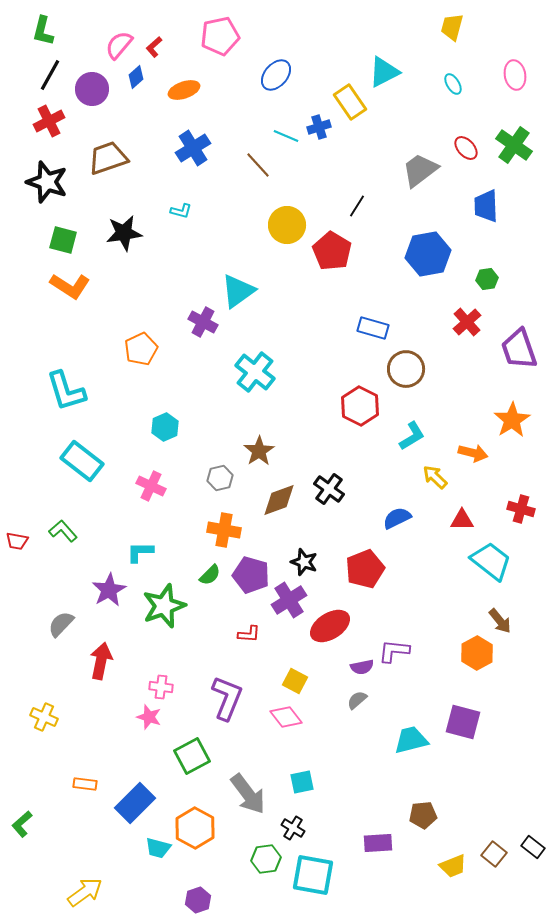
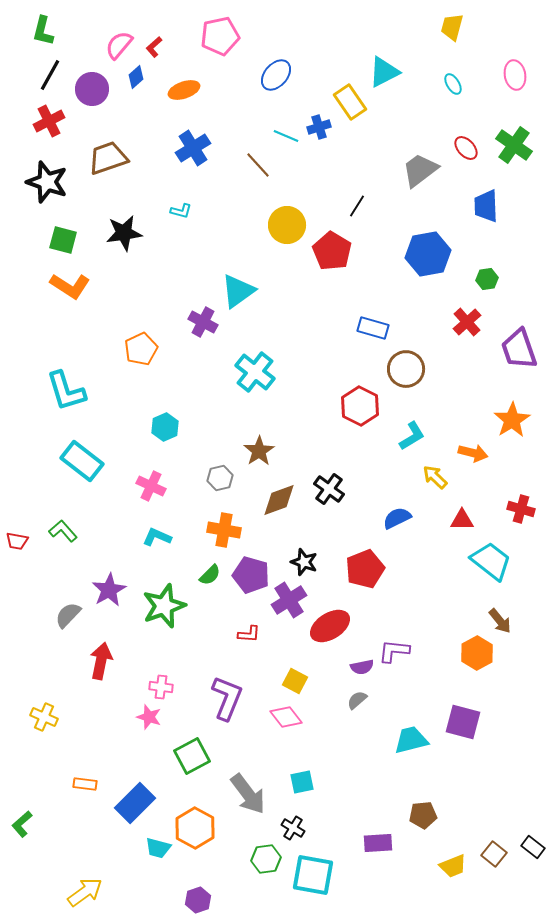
cyan L-shape at (140, 552): moved 17 px right, 15 px up; rotated 24 degrees clockwise
gray semicircle at (61, 624): moved 7 px right, 9 px up
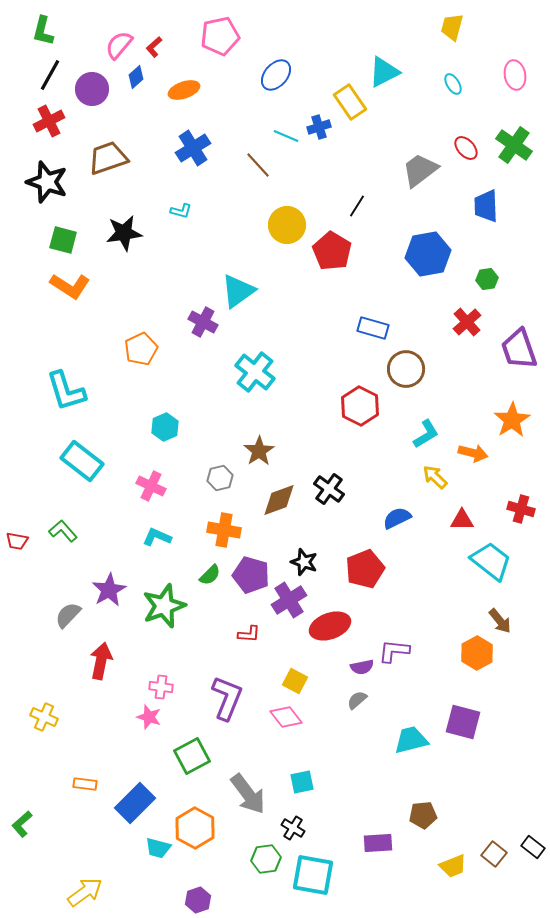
cyan L-shape at (412, 436): moved 14 px right, 2 px up
red ellipse at (330, 626): rotated 12 degrees clockwise
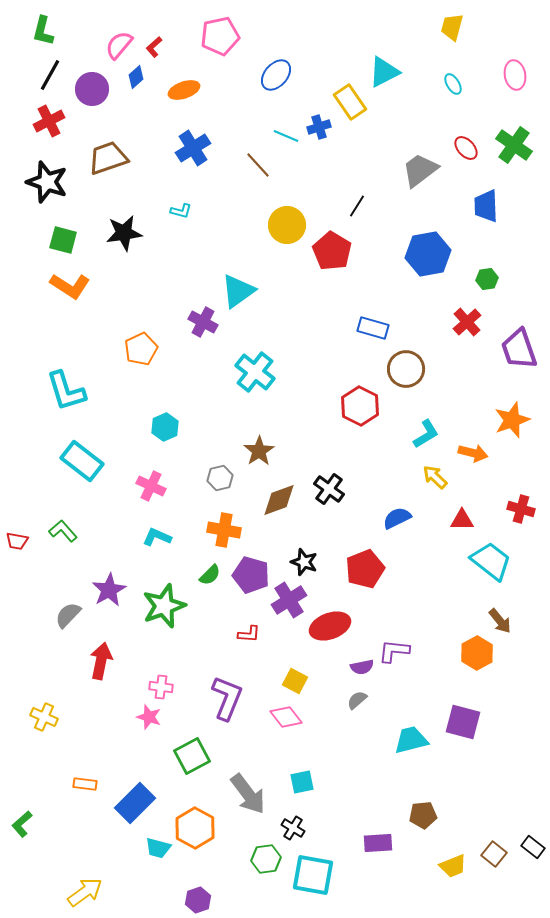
orange star at (512, 420): rotated 12 degrees clockwise
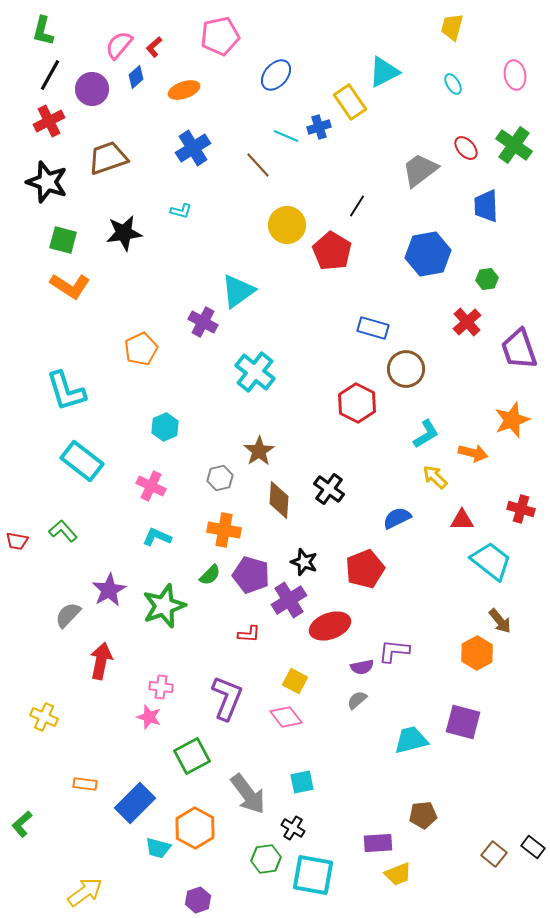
red hexagon at (360, 406): moved 3 px left, 3 px up
brown diamond at (279, 500): rotated 66 degrees counterclockwise
yellow trapezoid at (453, 866): moved 55 px left, 8 px down
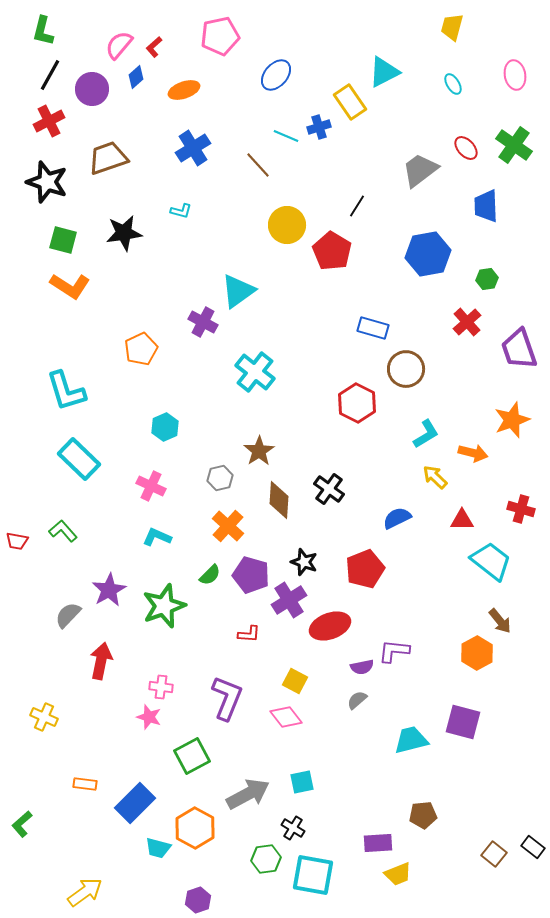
cyan rectangle at (82, 461): moved 3 px left, 2 px up; rotated 6 degrees clockwise
orange cross at (224, 530): moved 4 px right, 4 px up; rotated 32 degrees clockwise
gray arrow at (248, 794): rotated 81 degrees counterclockwise
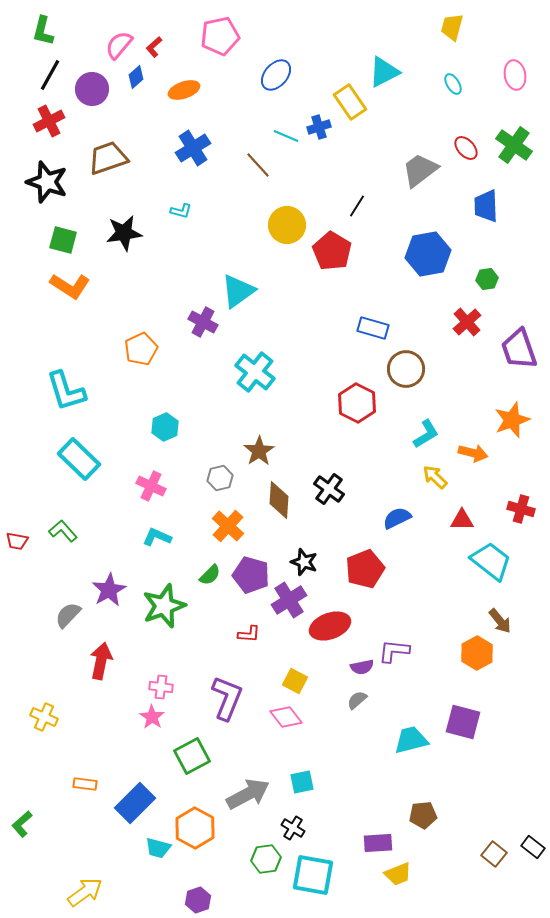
pink star at (149, 717): moved 3 px right; rotated 15 degrees clockwise
